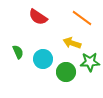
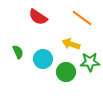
yellow arrow: moved 1 px left, 1 px down
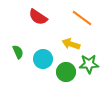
green star: moved 1 px left, 2 px down
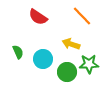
orange line: moved 2 px up; rotated 10 degrees clockwise
green circle: moved 1 px right
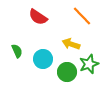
green semicircle: moved 1 px left, 1 px up
green star: rotated 18 degrees counterclockwise
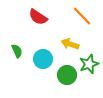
yellow arrow: moved 1 px left
green circle: moved 3 px down
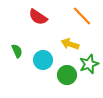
cyan circle: moved 1 px down
